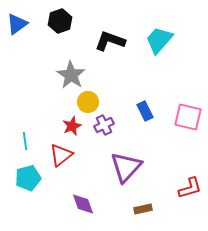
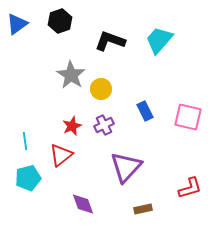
yellow circle: moved 13 px right, 13 px up
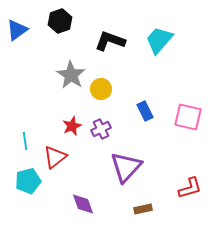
blue triangle: moved 6 px down
purple cross: moved 3 px left, 4 px down
red triangle: moved 6 px left, 2 px down
cyan pentagon: moved 3 px down
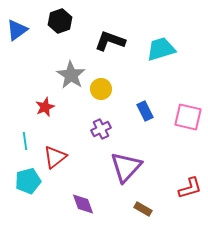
cyan trapezoid: moved 2 px right, 9 px down; rotated 32 degrees clockwise
red star: moved 27 px left, 19 px up
brown rectangle: rotated 42 degrees clockwise
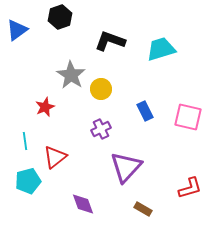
black hexagon: moved 4 px up
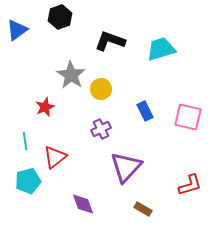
red L-shape: moved 3 px up
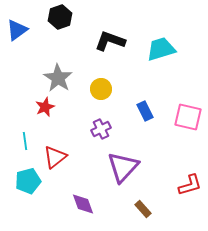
gray star: moved 13 px left, 3 px down
purple triangle: moved 3 px left
brown rectangle: rotated 18 degrees clockwise
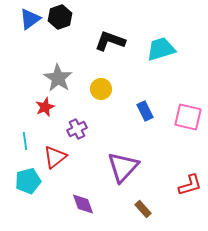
blue triangle: moved 13 px right, 11 px up
purple cross: moved 24 px left
